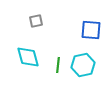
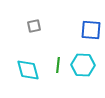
gray square: moved 2 px left, 5 px down
cyan diamond: moved 13 px down
cyan hexagon: rotated 15 degrees clockwise
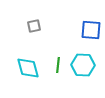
cyan diamond: moved 2 px up
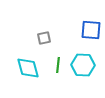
gray square: moved 10 px right, 12 px down
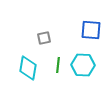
cyan diamond: rotated 25 degrees clockwise
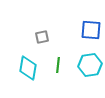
gray square: moved 2 px left, 1 px up
cyan hexagon: moved 7 px right; rotated 10 degrees counterclockwise
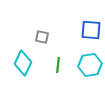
gray square: rotated 24 degrees clockwise
cyan diamond: moved 5 px left, 5 px up; rotated 15 degrees clockwise
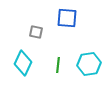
blue square: moved 24 px left, 12 px up
gray square: moved 6 px left, 5 px up
cyan hexagon: moved 1 px left, 1 px up
